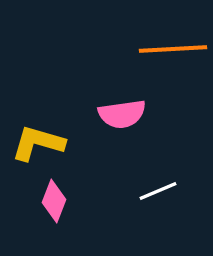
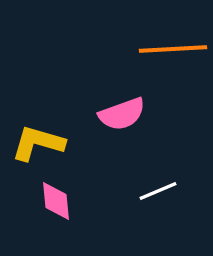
pink semicircle: rotated 12 degrees counterclockwise
pink diamond: moved 2 px right; rotated 27 degrees counterclockwise
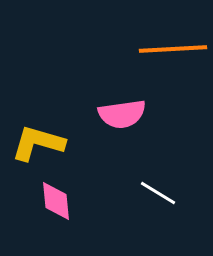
pink semicircle: rotated 12 degrees clockwise
white line: moved 2 px down; rotated 54 degrees clockwise
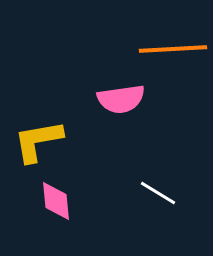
pink semicircle: moved 1 px left, 15 px up
yellow L-shape: moved 2 px up; rotated 26 degrees counterclockwise
